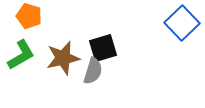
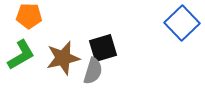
orange pentagon: rotated 15 degrees counterclockwise
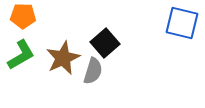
orange pentagon: moved 6 px left
blue square: rotated 32 degrees counterclockwise
black square: moved 2 px right, 5 px up; rotated 24 degrees counterclockwise
brown star: rotated 12 degrees counterclockwise
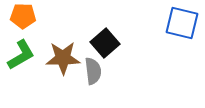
brown star: rotated 24 degrees clockwise
gray semicircle: rotated 24 degrees counterclockwise
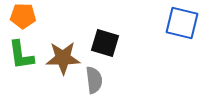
black square: rotated 32 degrees counterclockwise
green L-shape: rotated 112 degrees clockwise
gray semicircle: moved 1 px right, 9 px down
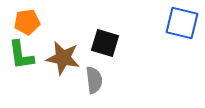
orange pentagon: moved 4 px right, 6 px down; rotated 10 degrees counterclockwise
brown star: rotated 12 degrees clockwise
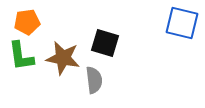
green L-shape: moved 1 px down
